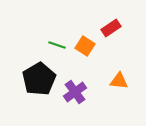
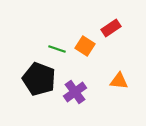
green line: moved 4 px down
black pentagon: rotated 20 degrees counterclockwise
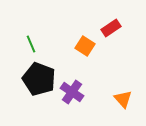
green line: moved 26 px left, 5 px up; rotated 48 degrees clockwise
orange triangle: moved 4 px right, 18 px down; rotated 42 degrees clockwise
purple cross: moved 3 px left; rotated 20 degrees counterclockwise
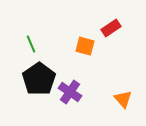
orange square: rotated 18 degrees counterclockwise
black pentagon: rotated 16 degrees clockwise
purple cross: moved 2 px left
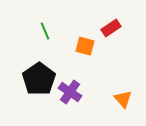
green line: moved 14 px right, 13 px up
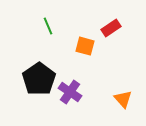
green line: moved 3 px right, 5 px up
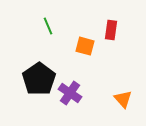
red rectangle: moved 2 px down; rotated 48 degrees counterclockwise
purple cross: moved 1 px down
